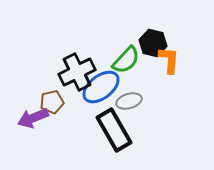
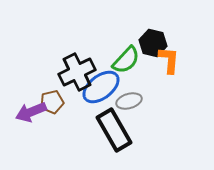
purple arrow: moved 2 px left, 6 px up
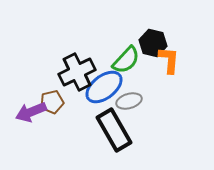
blue ellipse: moved 3 px right
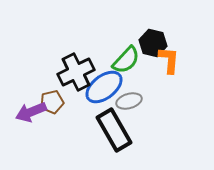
black cross: moved 1 px left
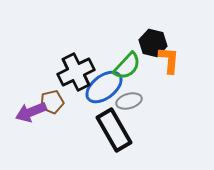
green semicircle: moved 1 px right, 6 px down
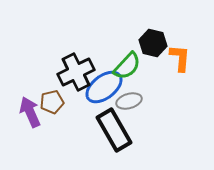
orange L-shape: moved 11 px right, 2 px up
purple arrow: moved 1 px left; rotated 88 degrees clockwise
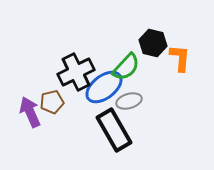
green semicircle: moved 1 px left, 1 px down
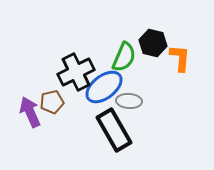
green semicircle: moved 2 px left, 10 px up; rotated 20 degrees counterclockwise
gray ellipse: rotated 20 degrees clockwise
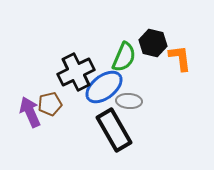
orange L-shape: rotated 12 degrees counterclockwise
brown pentagon: moved 2 px left, 2 px down
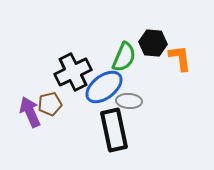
black hexagon: rotated 8 degrees counterclockwise
black cross: moved 3 px left
black rectangle: rotated 18 degrees clockwise
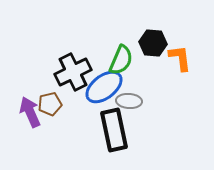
green semicircle: moved 3 px left, 3 px down
